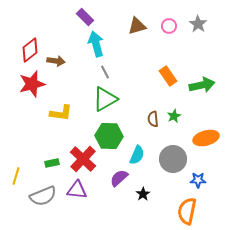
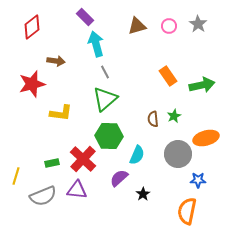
red diamond: moved 2 px right, 23 px up
green triangle: rotated 12 degrees counterclockwise
gray circle: moved 5 px right, 5 px up
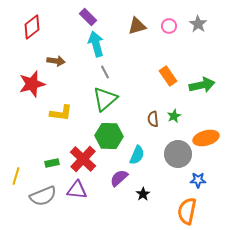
purple rectangle: moved 3 px right
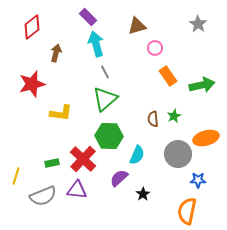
pink circle: moved 14 px left, 22 px down
brown arrow: moved 8 px up; rotated 84 degrees counterclockwise
